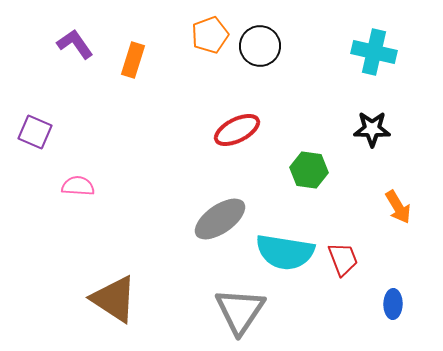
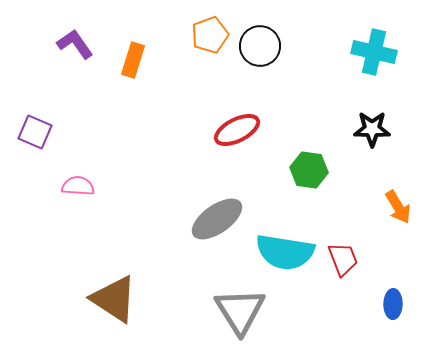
gray ellipse: moved 3 px left
gray triangle: rotated 6 degrees counterclockwise
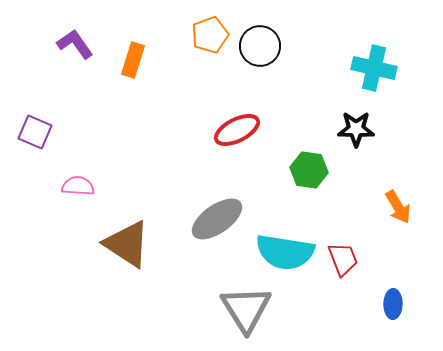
cyan cross: moved 16 px down
black star: moved 16 px left
brown triangle: moved 13 px right, 55 px up
gray triangle: moved 6 px right, 2 px up
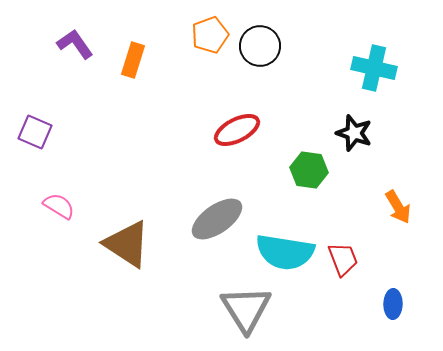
black star: moved 2 px left, 4 px down; rotated 18 degrees clockwise
pink semicircle: moved 19 px left, 20 px down; rotated 28 degrees clockwise
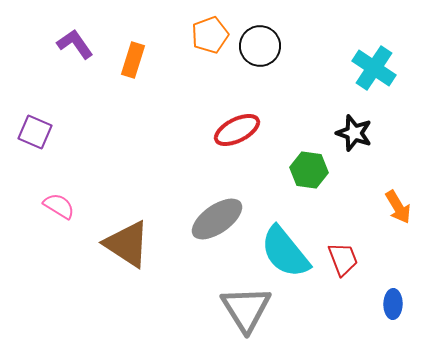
cyan cross: rotated 21 degrees clockwise
cyan semicircle: rotated 42 degrees clockwise
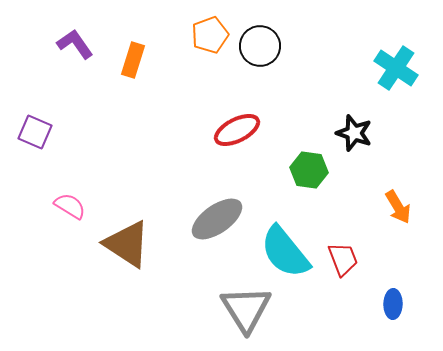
cyan cross: moved 22 px right
pink semicircle: moved 11 px right
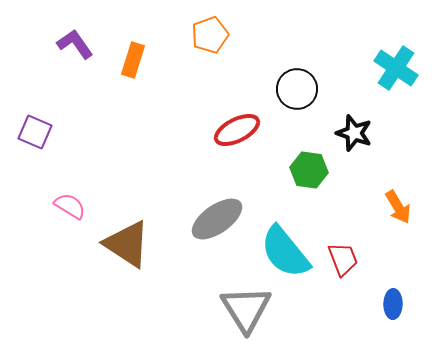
black circle: moved 37 px right, 43 px down
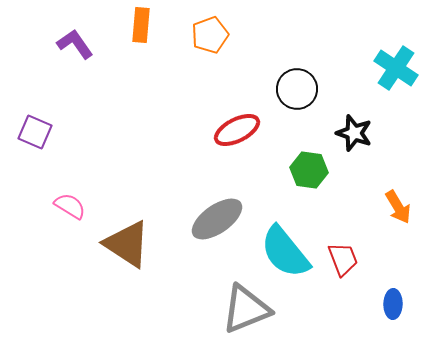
orange rectangle: moved 8 px right, 35 px up; rotated 12 degrees counterclockwise
gray triangle: rotated 40 degrees clockwise
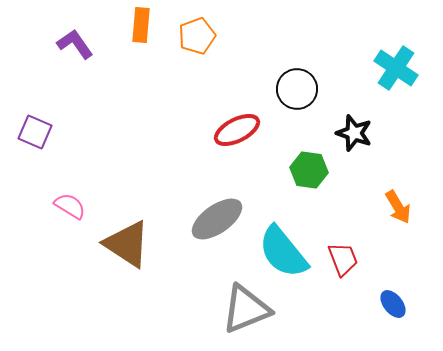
orange pentagon: moved 13 px left, 1 px down
cyan semicircle: moved 2 px left
blue ellipse: rotated 40 degrees counterclockwise
